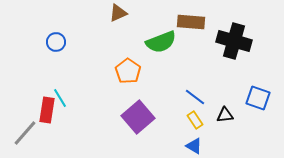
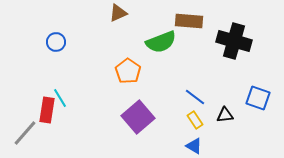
brown rectangle: moved 2 px left, 1 px up
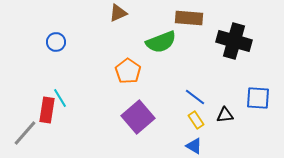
brown rectangle: moved 3 px up
blue square: rotated 15 degrees counterclockwise
yellow rectangle: moved 1 px right
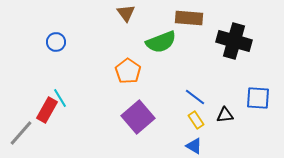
brown triangle: moved 8 px right; rotated 42 degrees counterclockwise
red rectangle: rotated 20 degrees clockwise
gray line: moved 4 px left
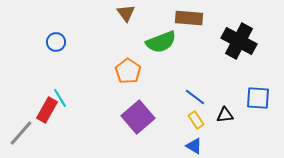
black cross: moved 5 px right; rotated 12 degrees clockwise
